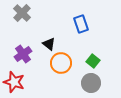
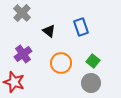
blue rectangle: moved 3 px down
black triangle: moved 13 px up
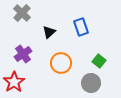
black triangle: moved 1 px down; rotated 40 degrees clockwise
green square: moved 6 px right
red star: rotated 20 degrees clockwise
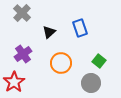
blue rectangle: moved 1 px left, 1 px down
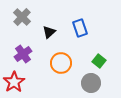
gray cross: moved 4 px down
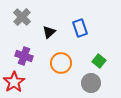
purple cross: moved 1 px right, 2 px down; rotated 36 degrees counterclockwise
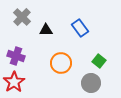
blue rectangle: rotated 18 degrees counterclockwise
black triangle: moved 3 px left, 2 px up; rotated 40 degrees clockwise
purple cross: moved 8 px left
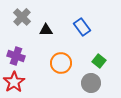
blue rectangle: moved 2 px right, 1 px up
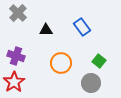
gray cross: moved 4 px left, 4 px up
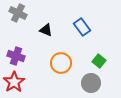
gray cross: rotated 18 degrees counterclockwise
black triangle: rotated 24 degrees clockwise
